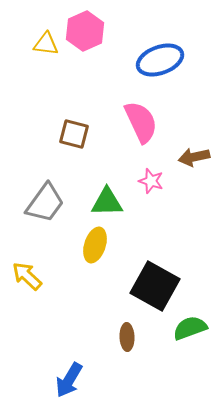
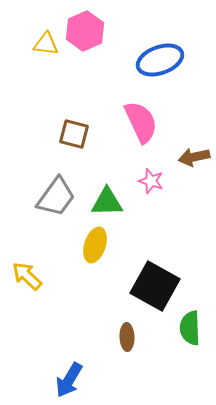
gray trapezoid: moved 11 px right, 6 px up
green semicircle: rotated 72 degrees counterclockwise
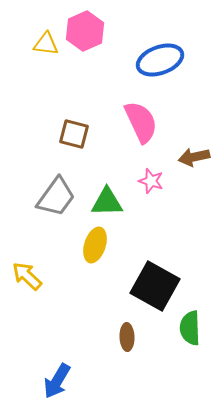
blue arrow: moved 12 px left, 1 px down
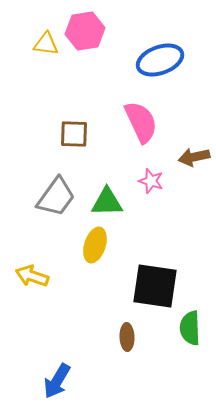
pink hexagon: rotated 15 degrees clockwise
brown square: rotated 12 degrees counterclockwise
yellow arrow: moved 5 px right; rotated 24 degrees counterclockwise
black square: rotated 21 degrees counterclockwise
